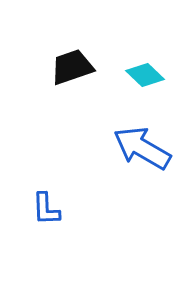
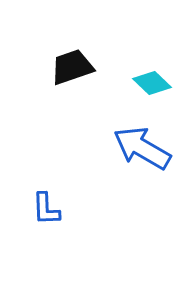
cyan diamond: moved 7 px right, 8 px down
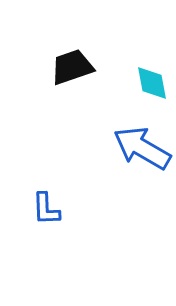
cyan diamond: rotated 36 degrees clockwise
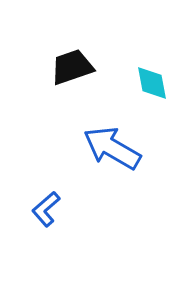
blue arrow: moved 30 px left
blue L-shape: rotated 51 degrees clockwise
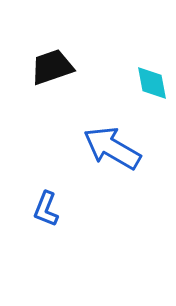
black trapezoid: moved 20 px left
blue L-shape: rotated 27 degrees counterclockwise
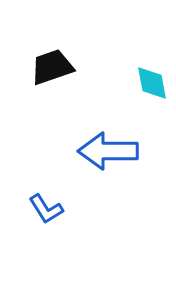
blue arrow: moved 4 px left, 3 px down; rotated 30 degrees counterclockwise
blue L-shape: rotated 54 degrees counterclockwise
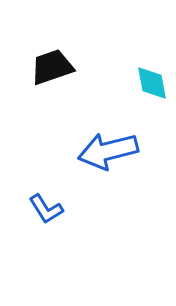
blue arrow: rotated 14 degrees counterclockwise
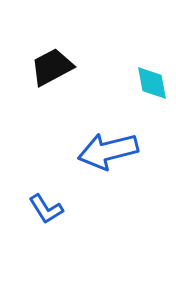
black trapezoid: rotated 9 degrees counterclockwise
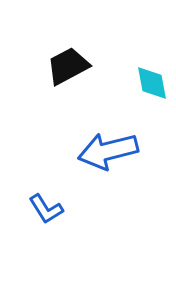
black trapezoid: moved 16 px right, 1 px up
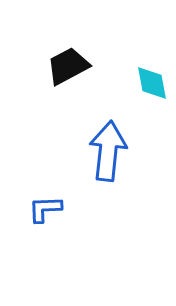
blue arrow: rotated 110 degrees clockwise
blue L-shape: moved 1 px left; rotated 120 degrees clockwise
